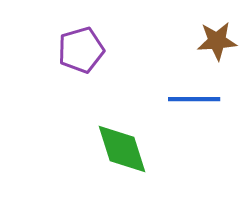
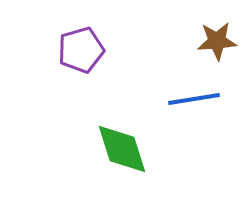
blue line: rotated 9 degrees counterclockwise
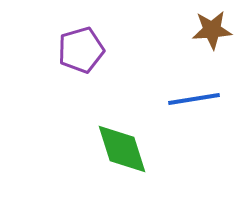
brown star: moved 5 px left, 11 px up
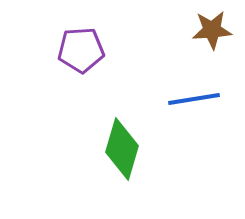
purple pentagon: rotated 12 degrees clockwise
green diamond: rotated 34 degrees clockwise
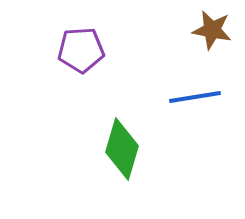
brown star: rotated 15 degrees clockwise
blue line: moved 1 px right, 2 px up
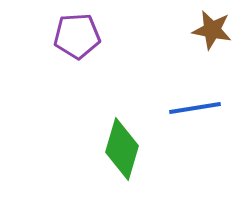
purple pentagon: moved 4 px left, 14 px up
blue line: moved 11 px down
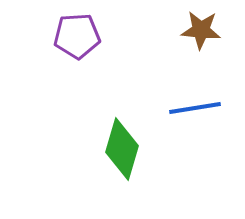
brown star: moved 11 px left; rotated 6 degrees counterclockwise
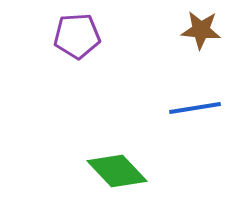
green diamond: moved 5 px left, 22 px down; rotated 60 degrees counterclockwise
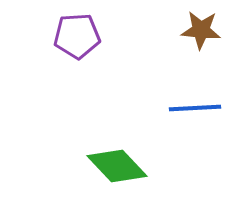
blue line: rotated 6 degrees clockwise
green diamond: moved 5 px up
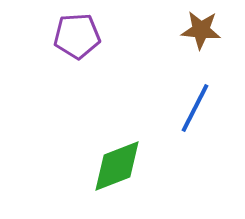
blue line: rotated 60 degrees counterclockwise
green diamond: rotated 68 degrees counterclockwise
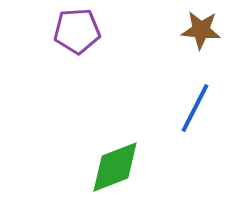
purple pentagon: moved 5 px up
green diamond: moved 2 px left, 1 px down
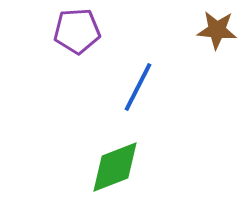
brown star: moved 16 px right
blue line: moved 57 px left, 21 px up
